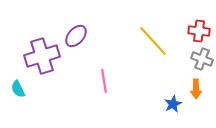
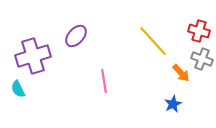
red cross: rotated 10 degrees clockwise
purple cross: moved 9 px left
orange arrow: moved 15 px left, 16 px up; rotated 42 degrees counterclockwise
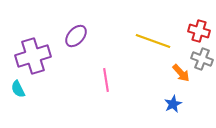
yellow line: rotated 28 degrees counterclockwise
pink line: moved 2 px right, 1 px up
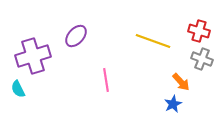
orange arrow: moved 9 px down
